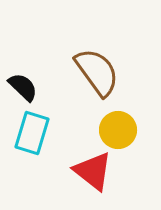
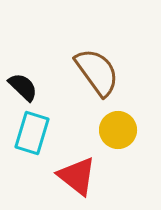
red triangle: moved 16 px left, 5 px down
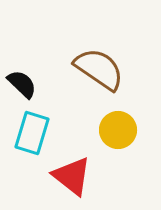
brown semicircle: moved 2 px right, 3 px up; rotated 20 degrees counterclockwise
black semicircle: moved 1 px left, 3 px up
red triangle: moved 5 px left
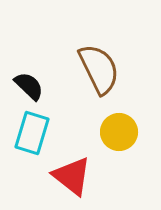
brown semicircle: rotated 30 degrees clockwise
black semicircle: moved 7 px right, 2 px down
yellow circle: moved 1 px right, 2 px down
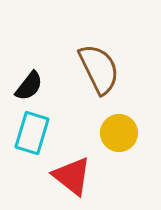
black semicircle: rotated 84 degrees clockwise
yellow circle: moved 1 px down
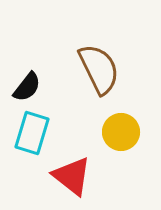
black semicircle: moved 2 px left, 1 px down
yellow circle: moved 2 px right, 1 px up
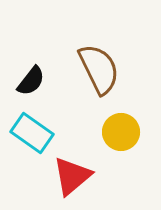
black semicircle: moved 4 px right, 6 px up
cyan rectangle: rotated 72 degrees counterclockwise
red triangle: rotated 42 degrees clockwise
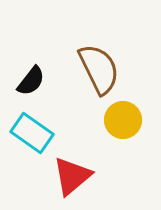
yellow circle: moved 2 px right, 12 px up
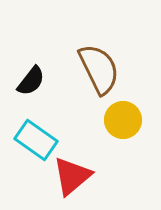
cyan rectangle: moved 4 px right, 7 px down
